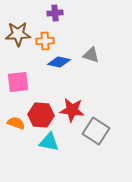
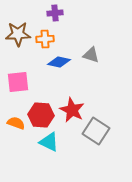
orange cross: moved 2 px up
red star: rotated 20 degrees clockwise
cyan triangle: rotated 15 degrees clockwise
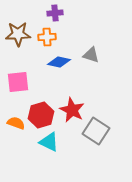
orange cross: moved 2 px right, 2 px up
red hexagon: rotated 20 degrees counterclockwise
